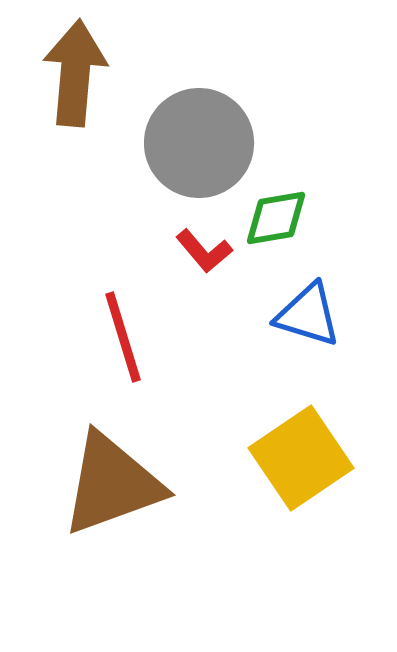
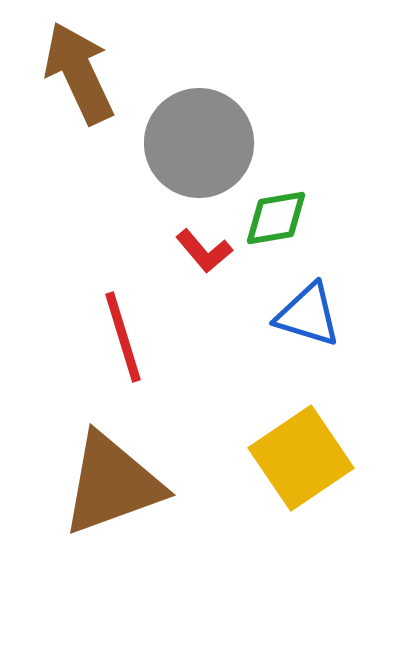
brown arrow: moved 4 px right; rotated 30 degrees counterclockwise
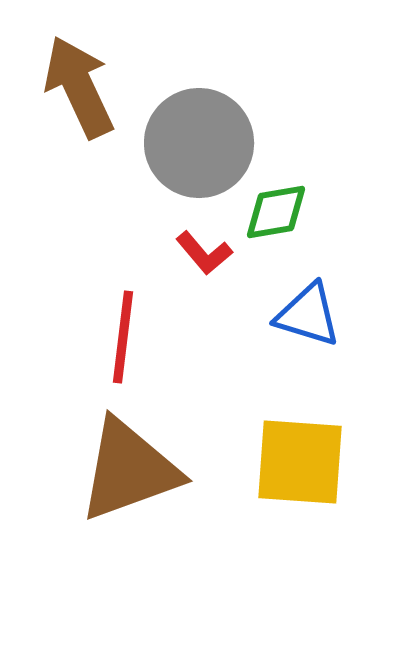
brown arrow: moved 14 px down
green diamond: moved 6 px up
red L-shape: moved 2 px down
red line: rotated 24 degrees clockwise
yellow square: moved 1 px left, 4 px down; rotated 38 degrees clockwise
brown triangle: moved 17 px right, 14 px up
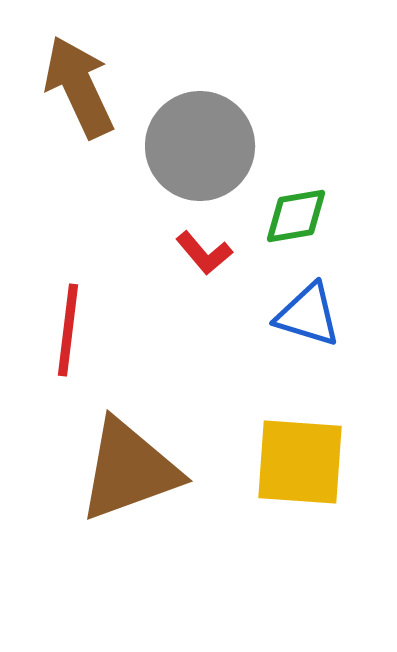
gray circle: moved 1 px right, 3 px down
green diamond: moved 20 px right, 4 px down
red line: moved 55 px left, 7 px up
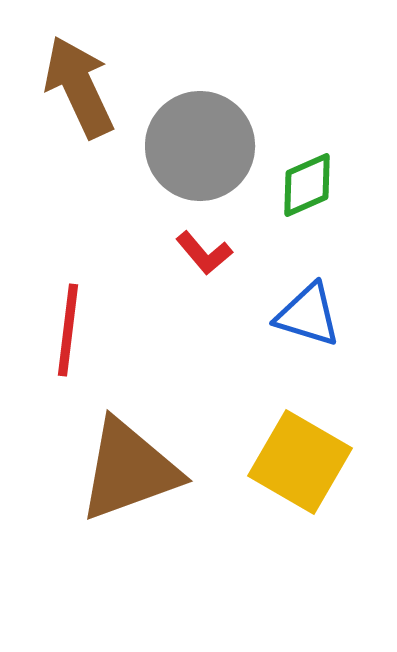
green diamond: moved 11 px right, 31 px up; rotated 14 degrees counterclockwise
yellow square: rotated 26 degrees clockwise
